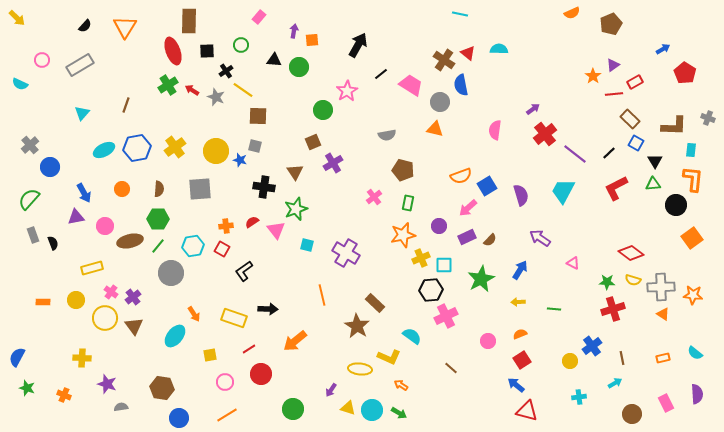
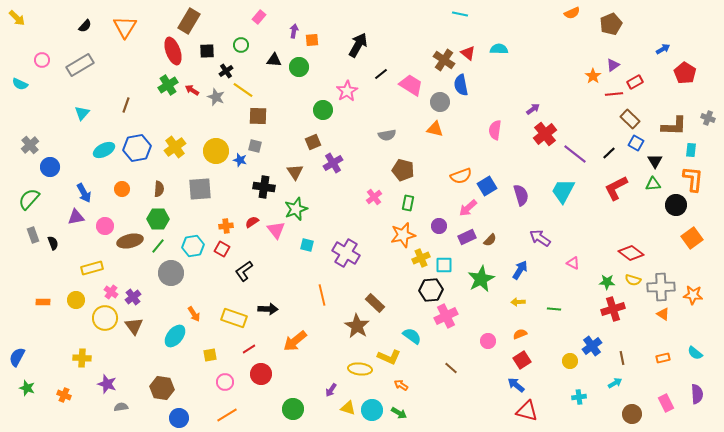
brown rectangle at (189, 21): rotated 30 degrees clockwise
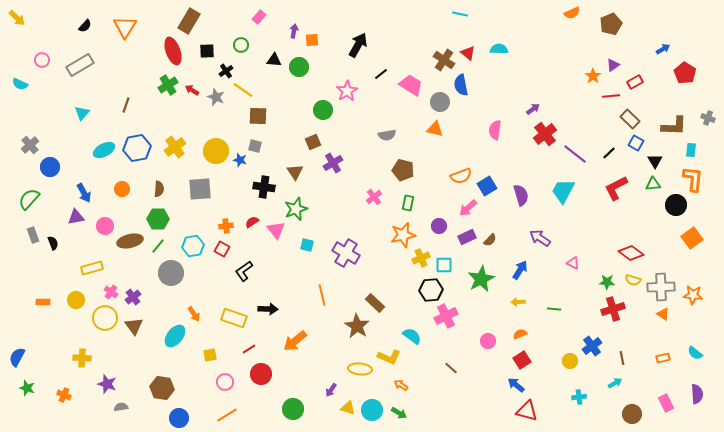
red line at (614, 94): moved 3 px left, 2 px down
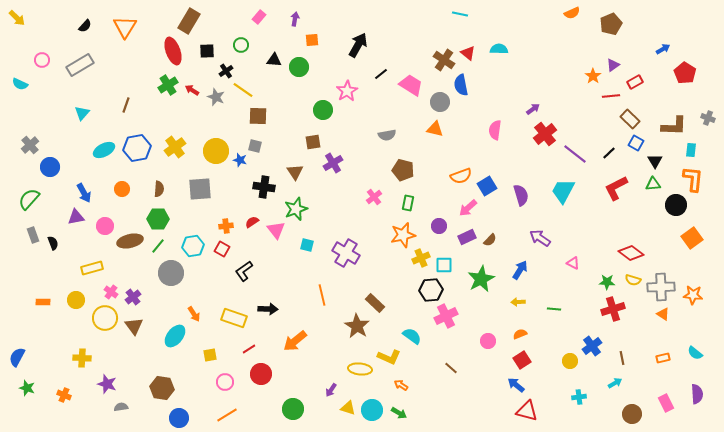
purple arrow at (294, 31): moved 1 px right, 12 px up
brown square at (313, 142): rotated 14 degrees clockwise
